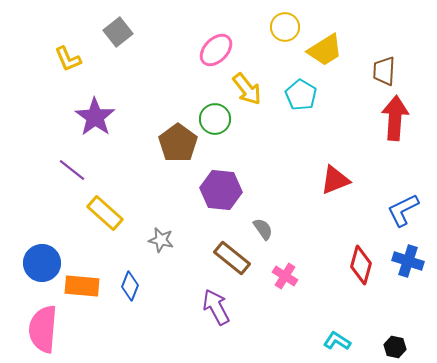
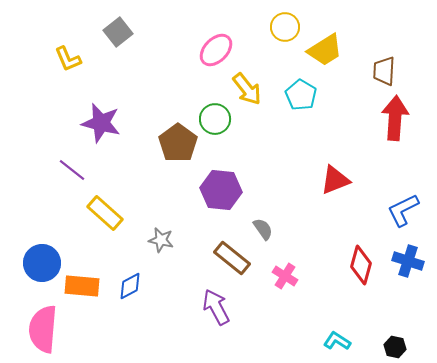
purple star: moved 6 px right, 6 px down; rotated 21 degrees counterclockwise
blue diamond: rotated 40 degrees clockwise
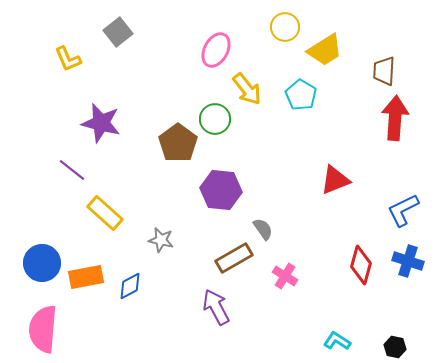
pink ellipse: rotated 16 degrees counterclockwise
brown rectangle: moved 2 px right; rotated 69 degrees counterclockwise
orange rectangle: moved 4 px right, 9 px up; rotated 16 degrees counterclockwise
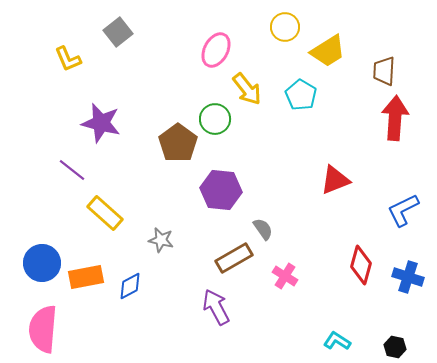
yellow trapezoid: moved 3 px right, 1 px down
blue cross: moved 16 px down
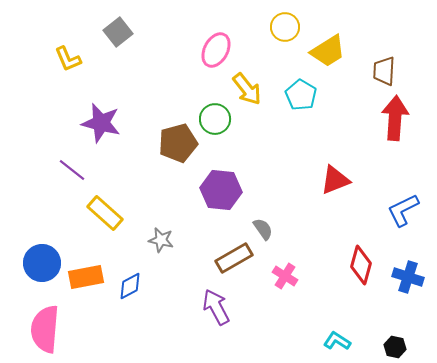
brown pentagon: rotated 21 degrees clockwise
pink semicircle: moved 2 px right
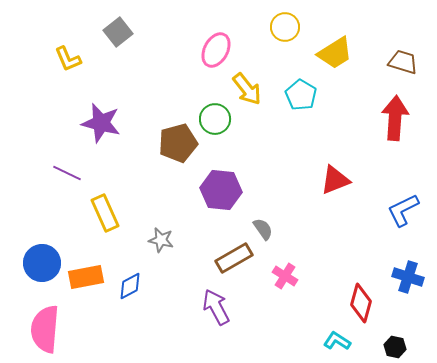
yellow trapezoid: moved 7 px right, 2 px down
brown trapezoid: moved 19 px right, 9 px up; rotated 104 degrees clockwise
purple line: moved 5 px left, 3 px down; rotated 12 degrees counterclockwise
yellow rectangle: rotated 24 degrees clockwise
red diamond: moved 38 px down
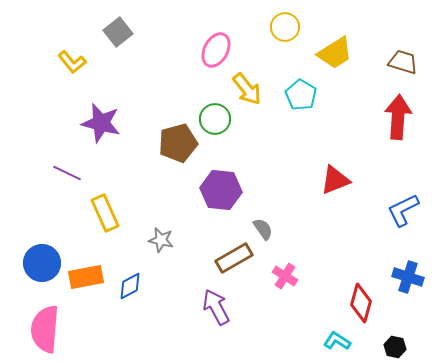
yellow L-shape: moved 4 px right, 3 px down; rotated 16 degrees counterclockwise
red arrow: moved 3 px right, 1 px up
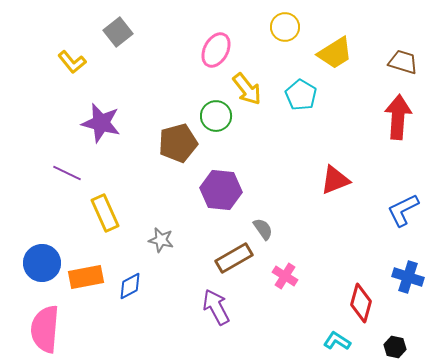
green circle: moved 1 px right, 3 px up
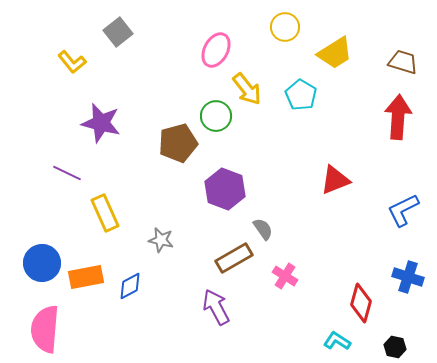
purple hexagon: moved 4 px right, 1 px up; rotated 15 degrees clockwise
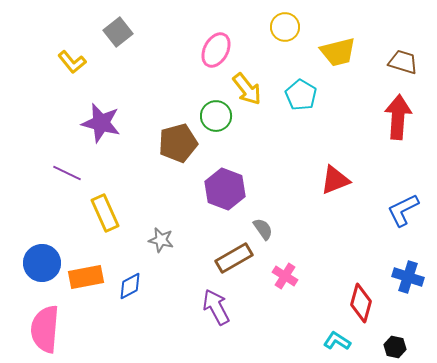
yellow trapezoid: moved 3 px right, 1 px up; rotated 18 degrees clockwise
